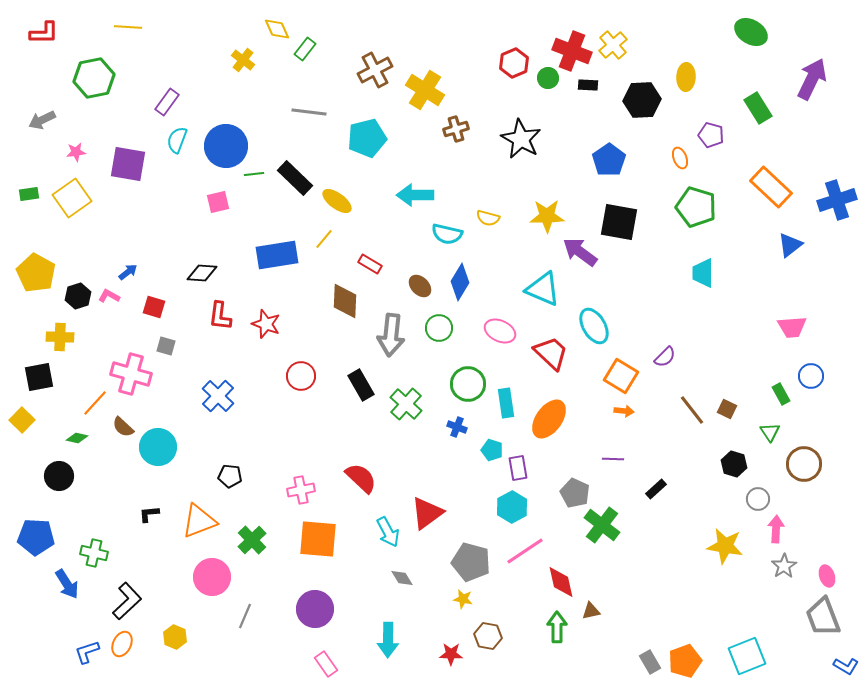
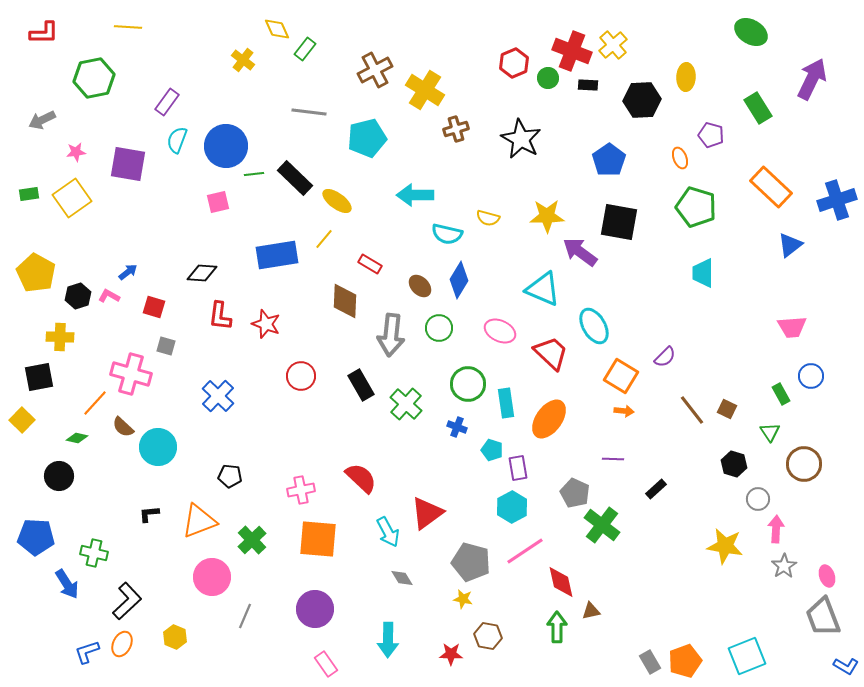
blue diamond at (460, 282): moved 1 px left, 2 px up
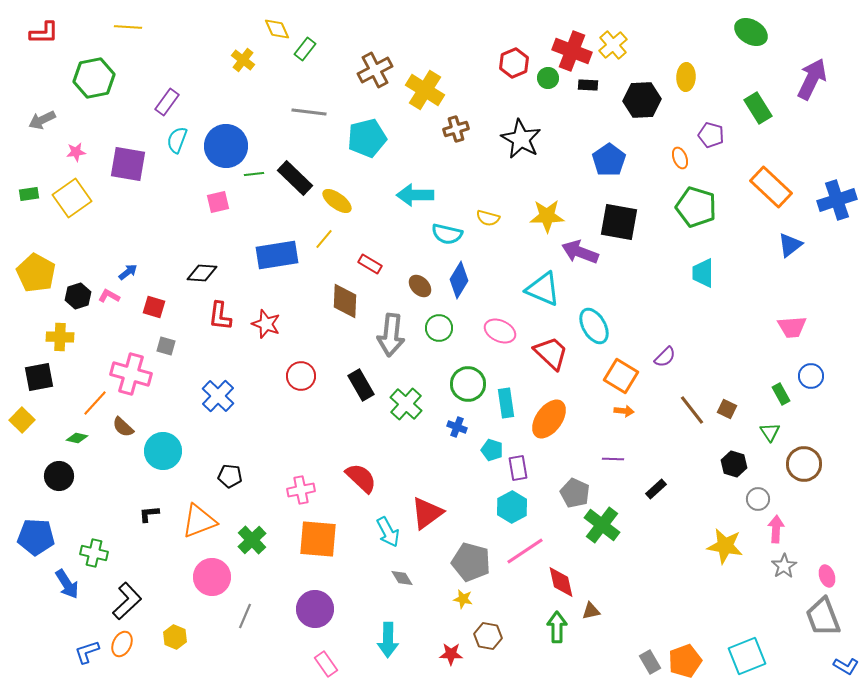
purple arrow at (580, 252): rotated 15 degrees counterclockwise
cyan circle at (158, 447): moved 5 px right, 4 px down
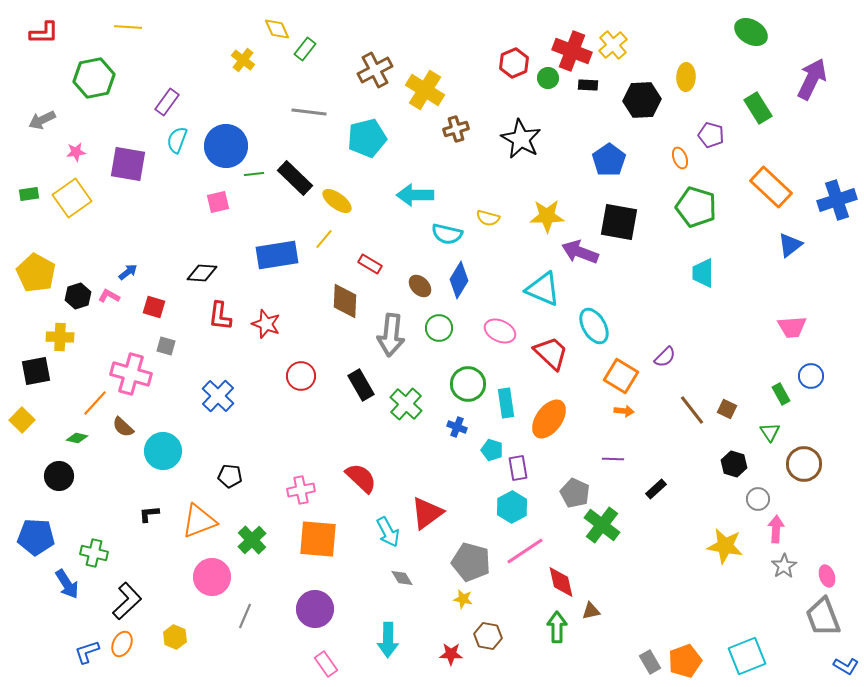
black square at (39, 377): moved 3 px left, 6 px up
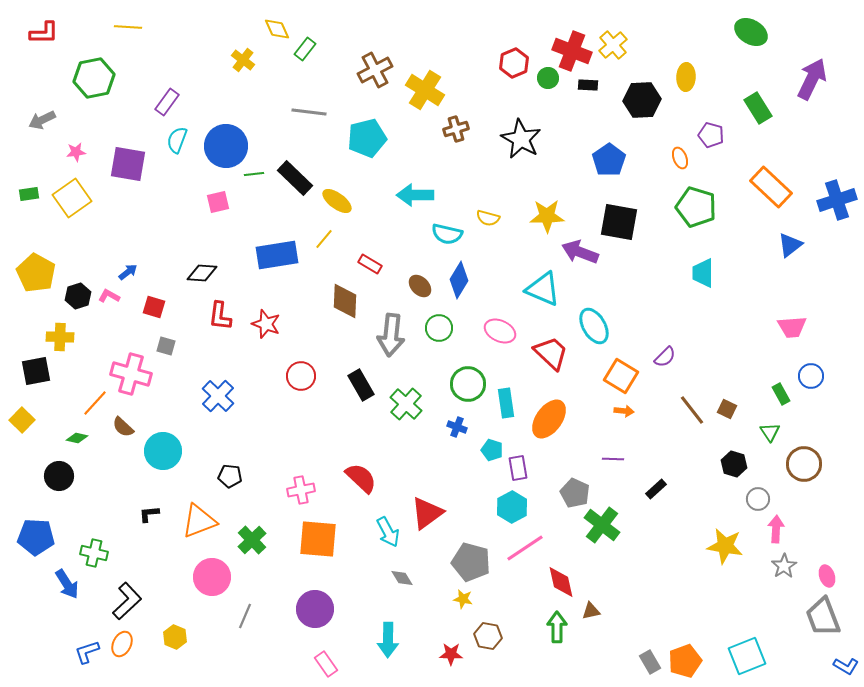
pink line at (525, 551): moved 3 px up
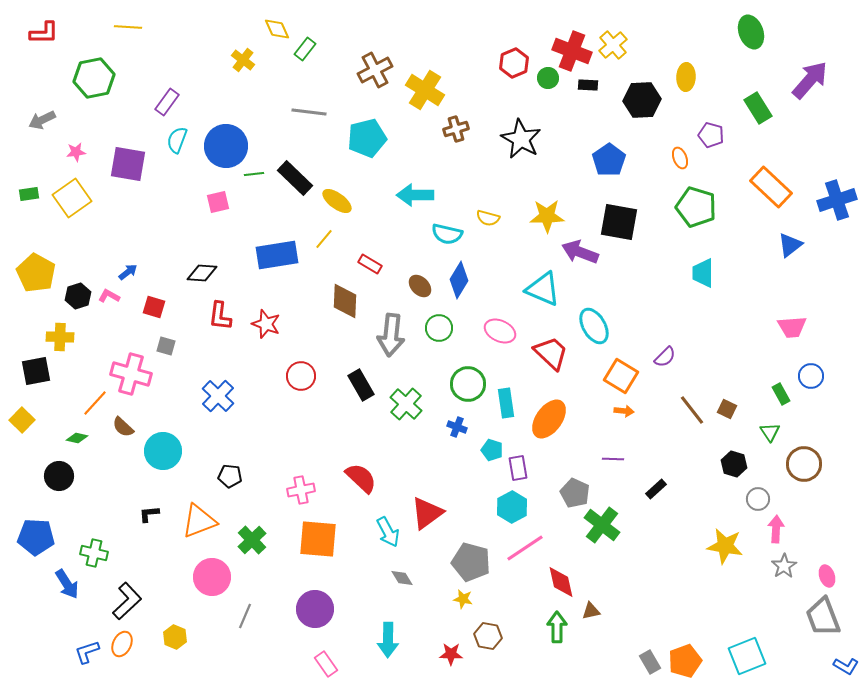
green ellipse at (751, 32): rotated 40 degrees clockwise
purple arrow at (812, 79): moved 2 px left, 1 px down; rotated 15 degrees clockwise
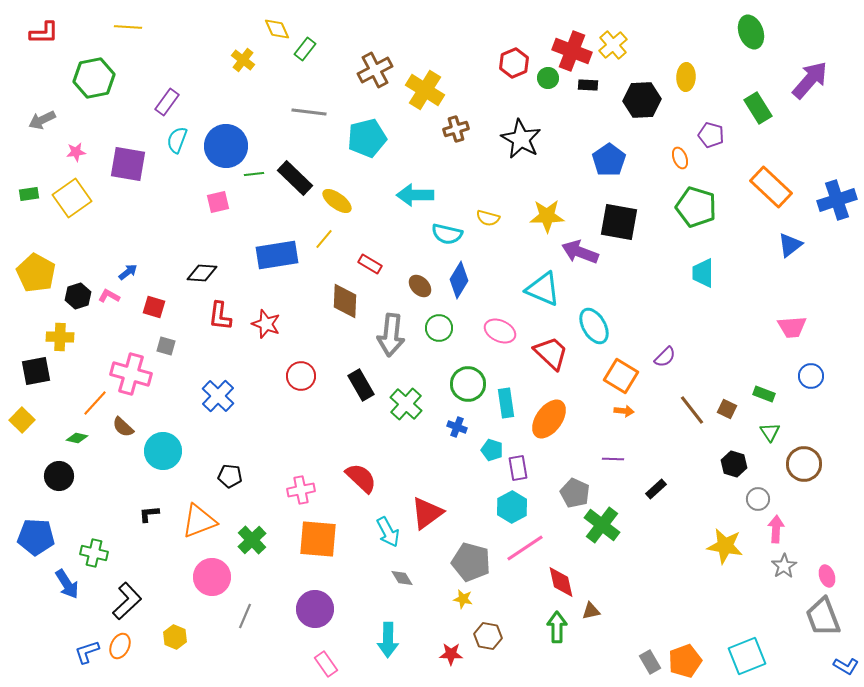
green rectangle at (781, 394): moved 17 px left; rotated 40 degrees counterclockwise
orange ellipse at (122, 644): moved 2 px left, 2 px down
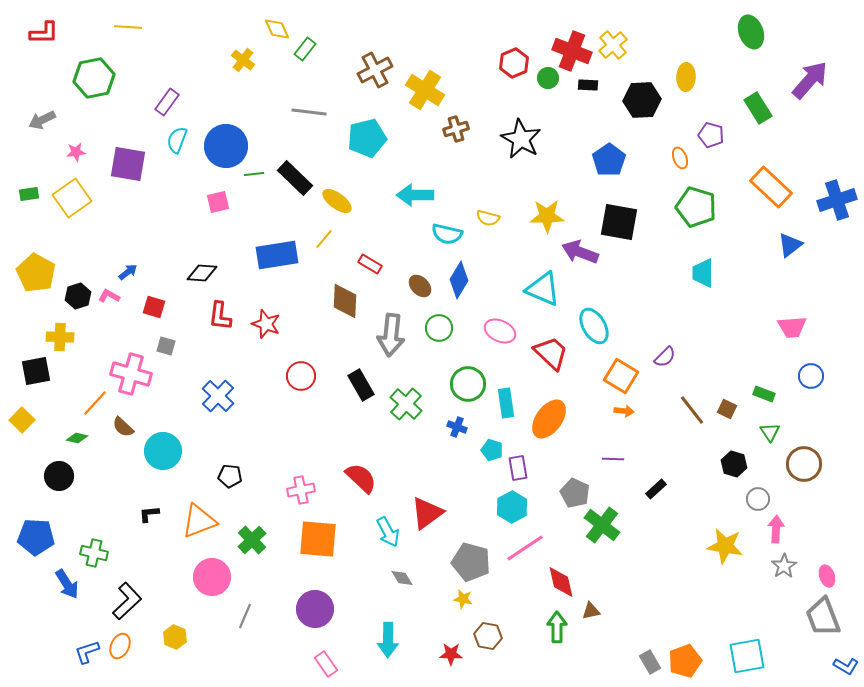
cyan square at (747, 656): rotated 12 degrees clockwise
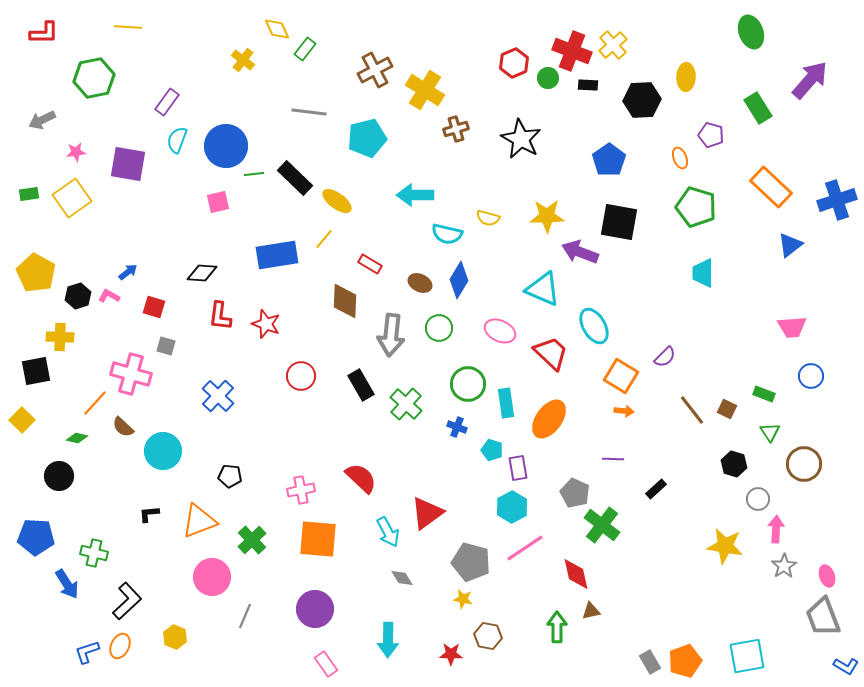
brown ellipse at (420, 286): moved 3 px up; rotated 20 degrees counterclockwise
red diamond at (561, 582): moved 15 px right, 8 px up
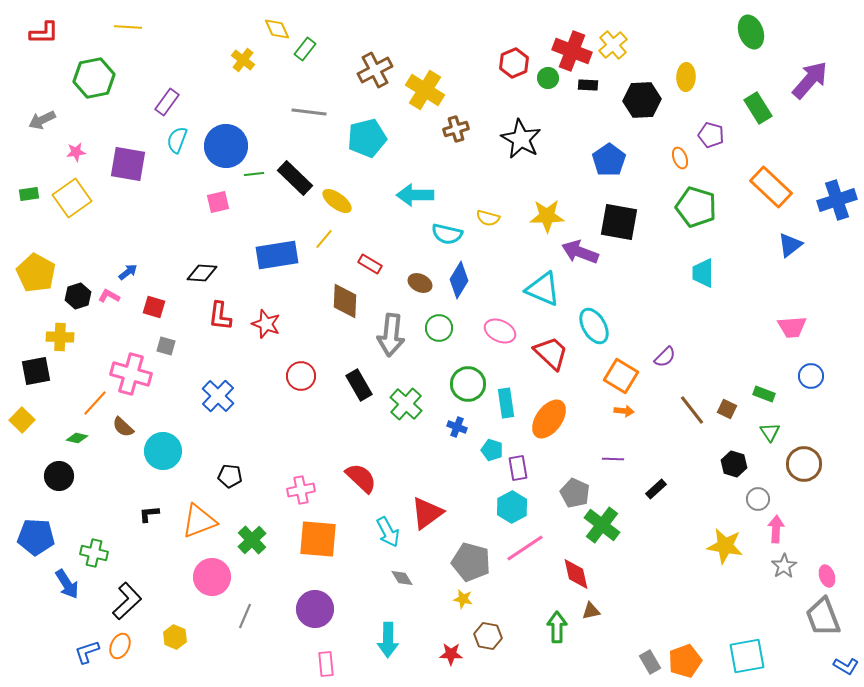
black rectangle at (361, 385): moved 2 px left
pink rectangle at (326, 664): rotated 30 degrees clockwise
